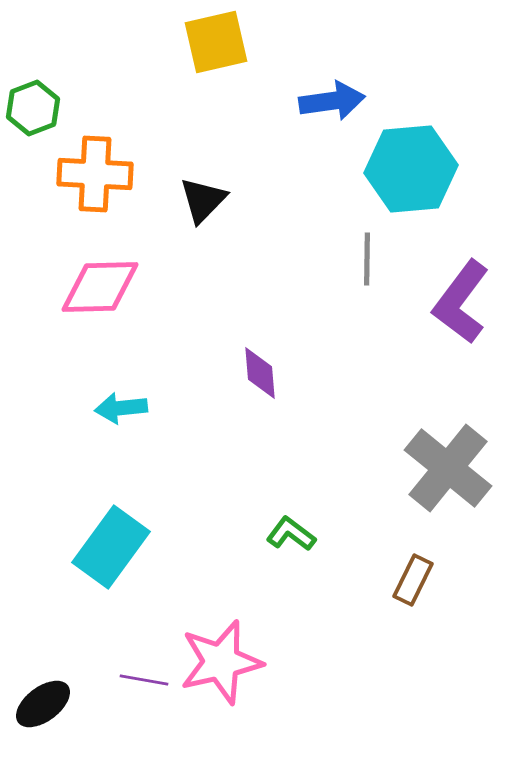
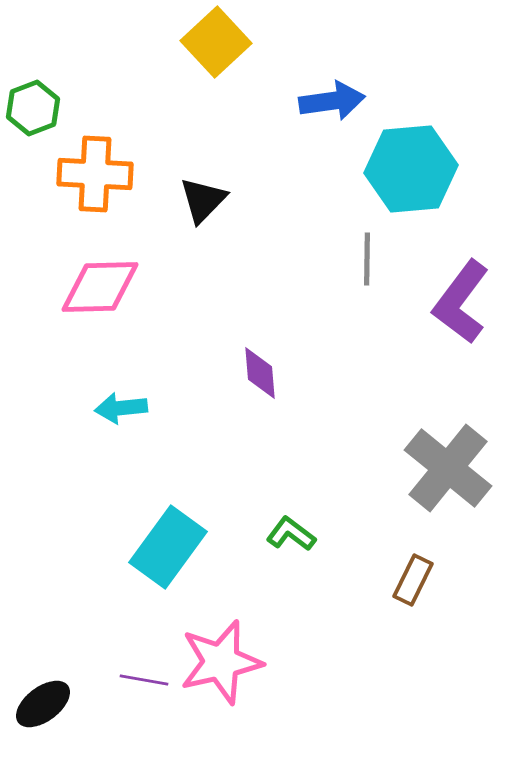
yellow square: rotated 30 degrees counterclockwise
cyan rectangle: moved 57 px right
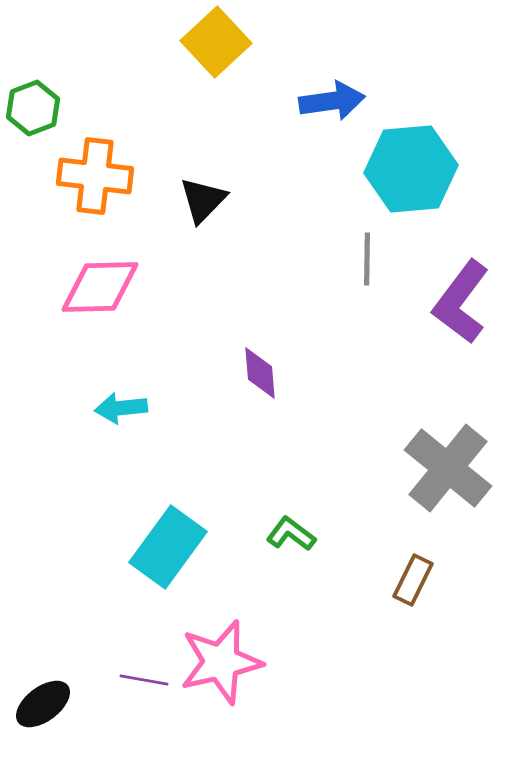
orange cross: moved 2 px down; rotated 4 degrees clockwise
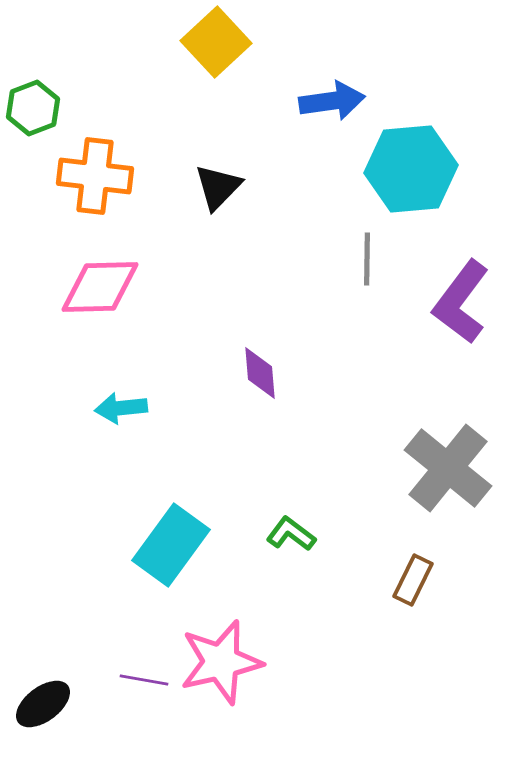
black triangle: moved 15 px right, 13 px up
cyan rectangle: moved 3 px right, 2 px up
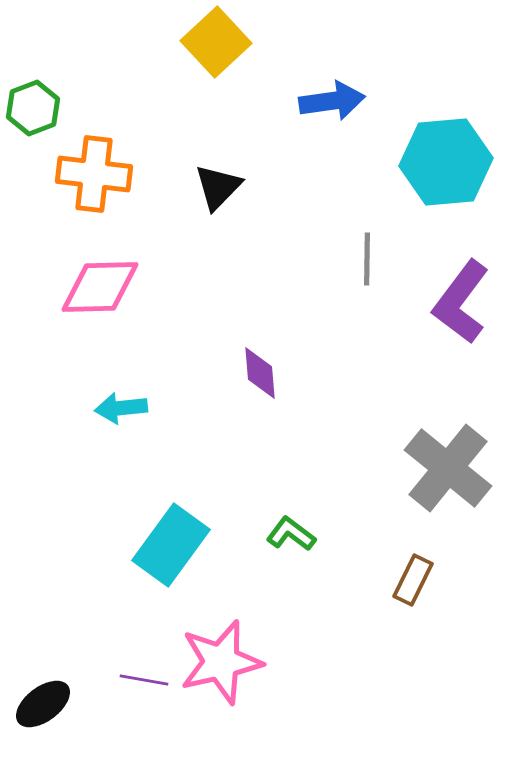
cyan hexagon: moved 35 px right, 7 px up
orange cross: moved 1 px left, 2 px up
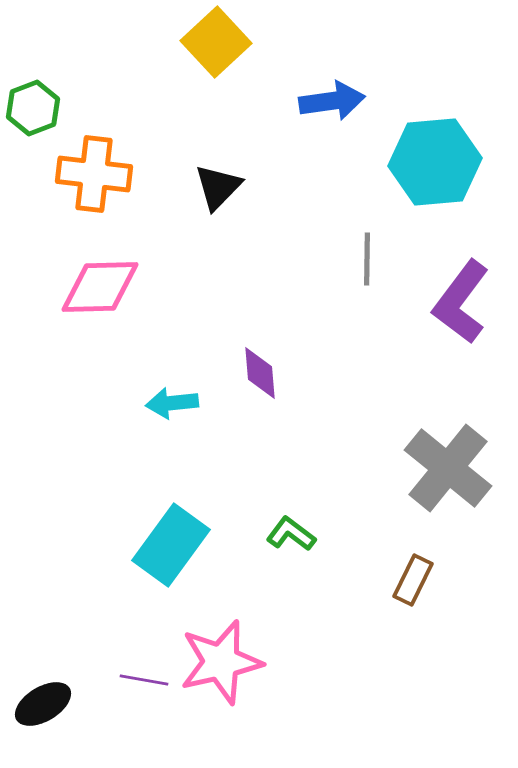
cyan hexagon: moved 11 px left
cyan arrow: moved 51 px right, 5 px up
black ellipse: rotated 6 degrees clockwise
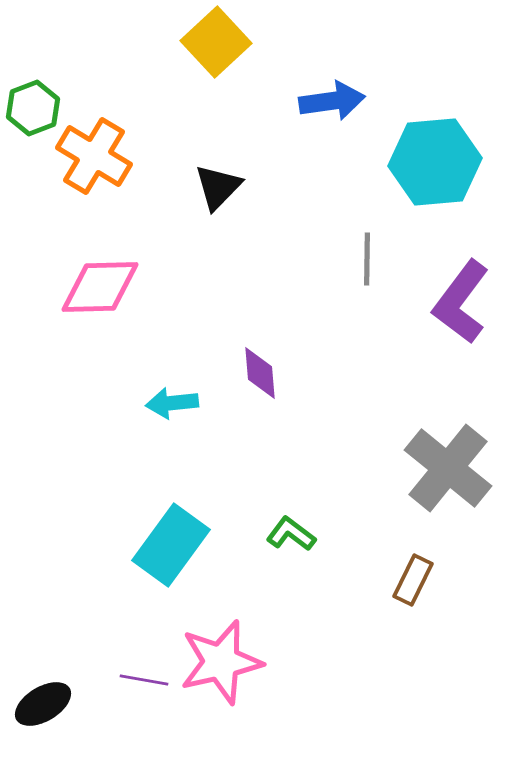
orange cross: moved 18 px up; rotated 24 degrees clockwise
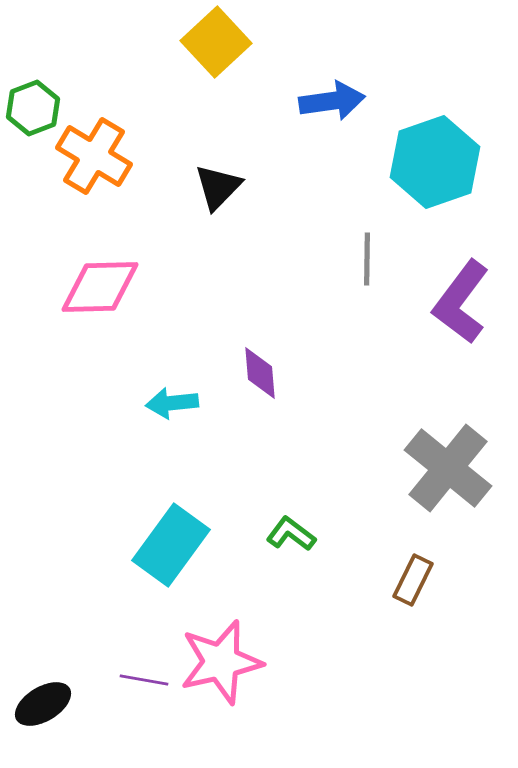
cyan hexagon: rotated 14 degrees counterclockwise
